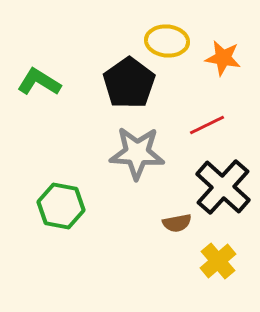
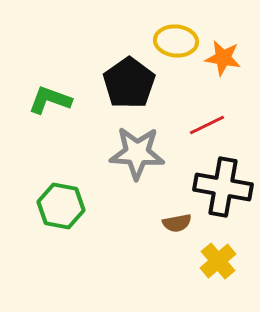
yellow ellipse: moved 9 px right
green L-shape: moved 11 px right, 18 px down; rotated 12 degrees counterclockwise
black cross: rotated 32 degrees counterclockwise
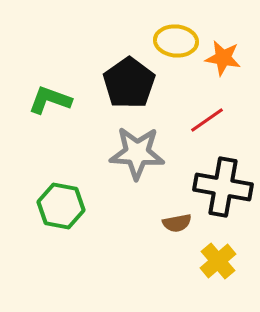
red line: moved 5 px up; rotated 9 degrees counterclockwise
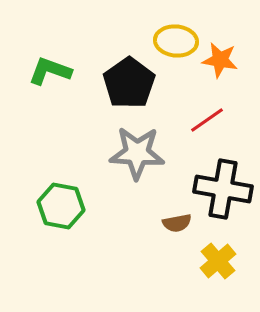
orange star: moved 3 px left, 2 px down
green L-shape: moved 29 px up
black cross: moved 2 px down
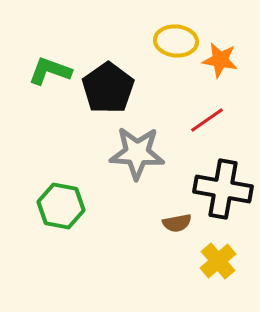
black pentagon: moved 21 px left, 5 px down
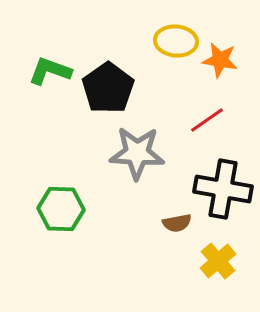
green hexagon: moved 3 px down; rotated 9 degrees counterclockwise
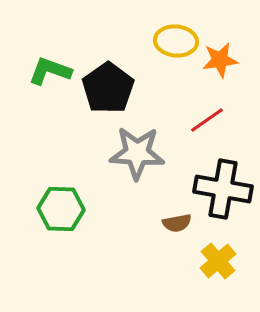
orange star: rotated 18 degrees counterclockwise
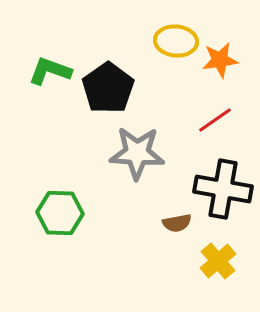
red line: moved 8 px right
green hexagon: moved 1 px left, 4 px down
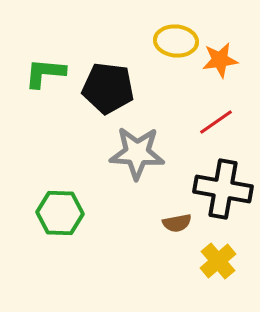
green L-shape: moved 5 px left, 2 px down; rotated 15 degrees counterclockwise
black pentagon: rotated 30 degrees counterclockwise
red line: moved 1 px right, 2 px down
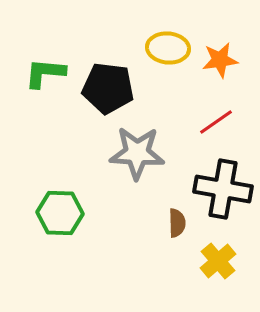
yellow ellipse: moved 8 px left, 7 px down
brown semicircle: rotated 80 degrees counterclockwise
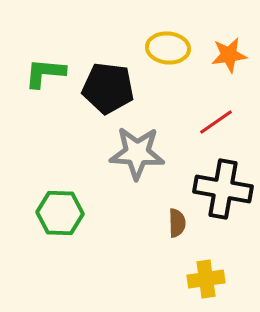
orange star: moved 9 px right, 5 px up
yellow cross: moved 12 px left, 18 px down; rotated 33 degrees clockwise
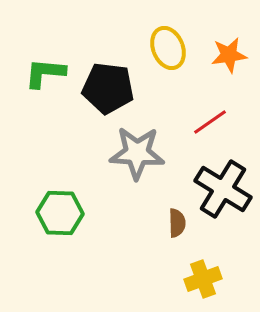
yellow ellipse: rotated 63 degrees clockwise
red line: moved 6 px left
black cross: rotated 22 degrees clockwise
yellow cross: moved 3 px left; rotated 12 degrees counterclockwise
